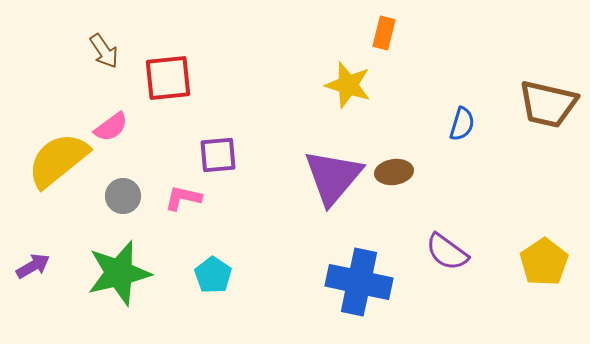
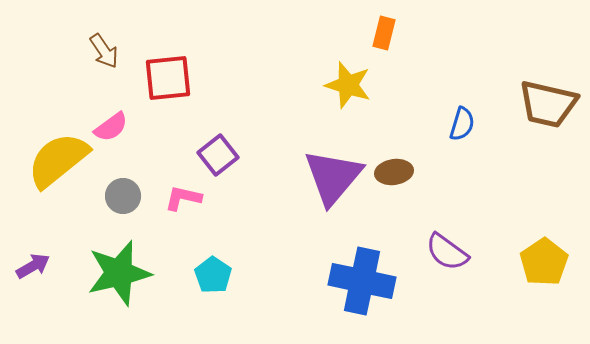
purple square: rotated 33 degrees counterclockwise
blue cross: moved 3 px right, 1 px up
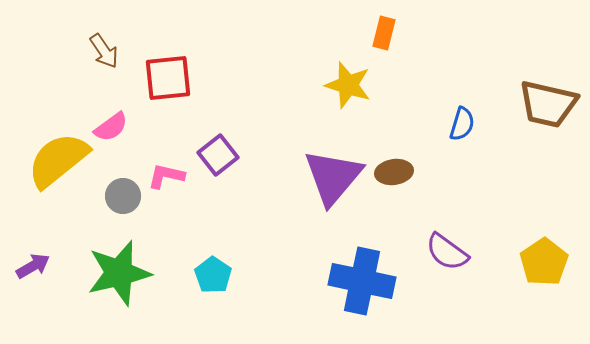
pink L-shape: moved 17 px left, 22 px up
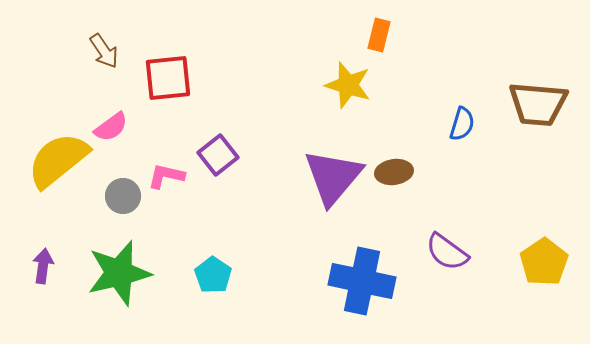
orange rectangle: moved 5 px left, 2 px down
brown trapezoid: moved 10 px left; rotated 8 degrees counterclockwise
purple arrow: moved 10 px right; rotated 52 degrees counterclockwise
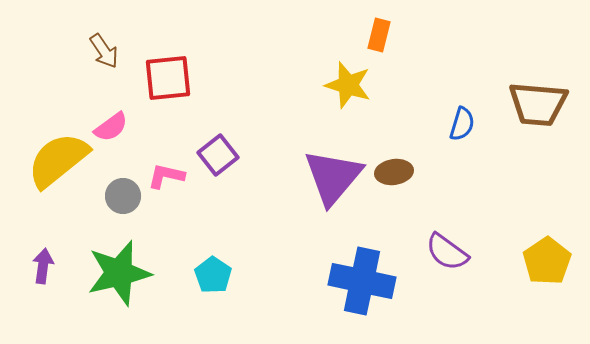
yellow pentagon: moved 3 px right, 1 px up
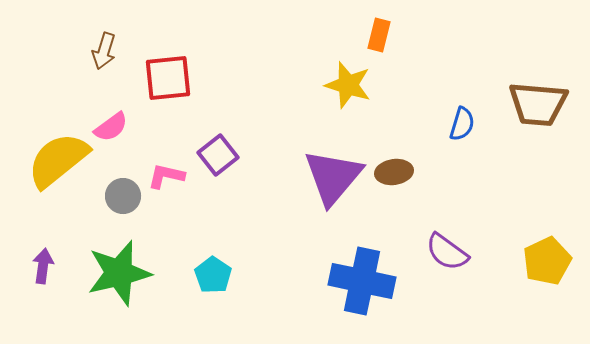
brown arrow: rotated 51 degrees clockwise
yellow pentagon: rotated 9 degrees clockwise
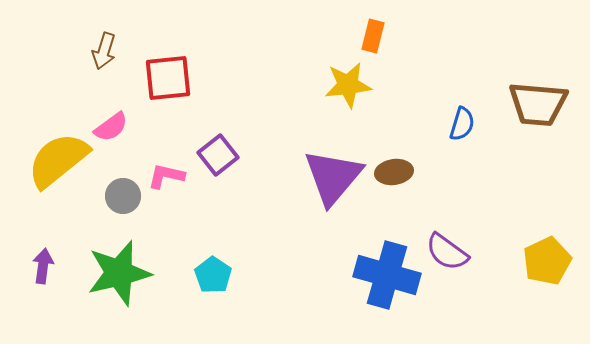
orange rectangle: moved 6 px left, 1 px down
yellow star: rotated 24 degrees counterclockwise
blue cross: moved 25 px right, 6 px up; rotated 4 degrees clockwise
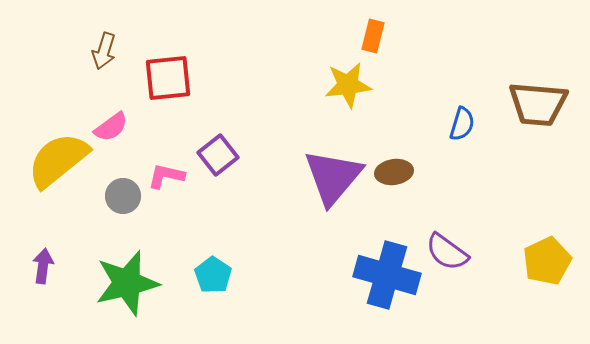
green star: moved 8 px right, 10 px down
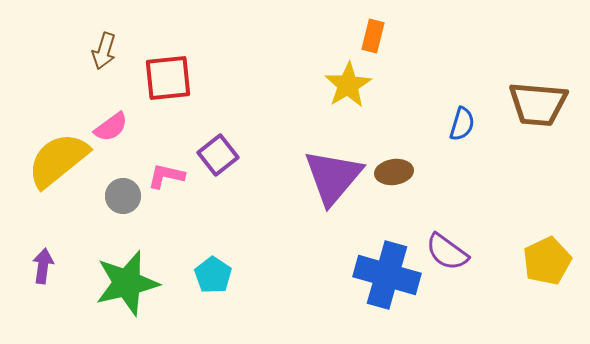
yellow star: rotated 24 degrees counterclockwise
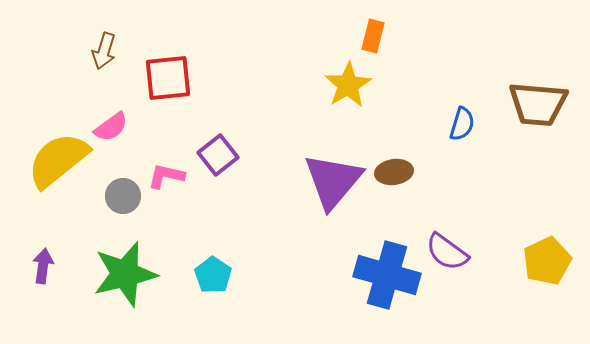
purple triangle: moved 4 px down
green star: moved 2 px left, 9 px up
